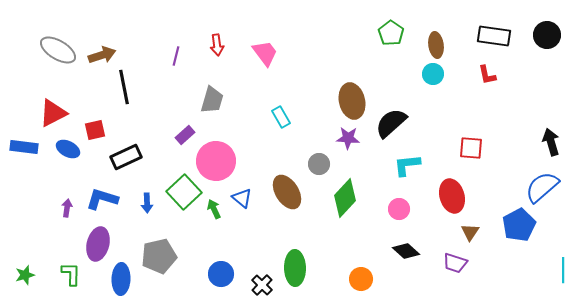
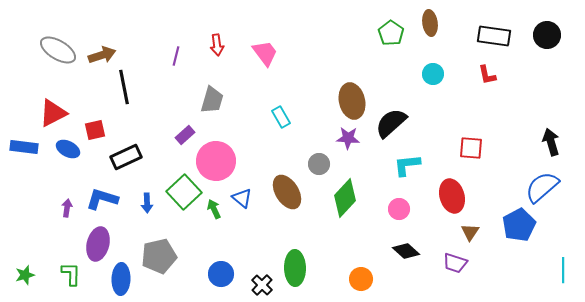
brown ellipse at (436, 45): moved 6 px left, 22 px up
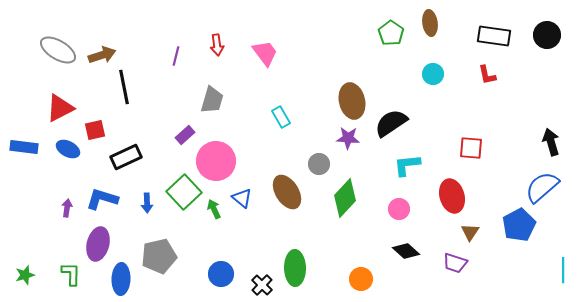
red triangle at (53, 113): moved 7 px right, 5 px up
black semicircle at (391, 123): rotated 8 degrees clockwise
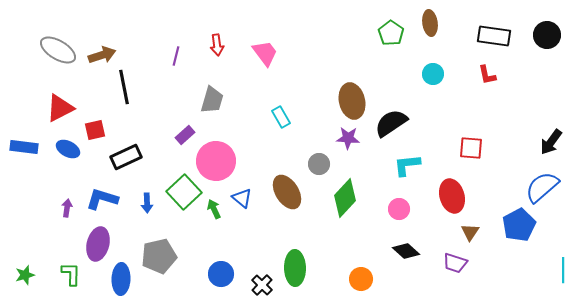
black arrow at (551, 142): rotated 128 degrees counterclockwise
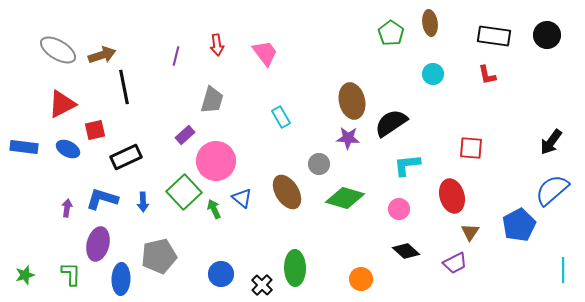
red triangle at (60, 108): moved 2 px right, 4 px up
blue semicircle at (542, 187): moved 10 px right, 3 px down
green diamond at (345, 198): rotated 63 degrees clockwise
blue arrow at (147, 203): moved 4 px left, 1 px up
purple trapezoid at (455, 263): rotated 45 degrees counterclockwise
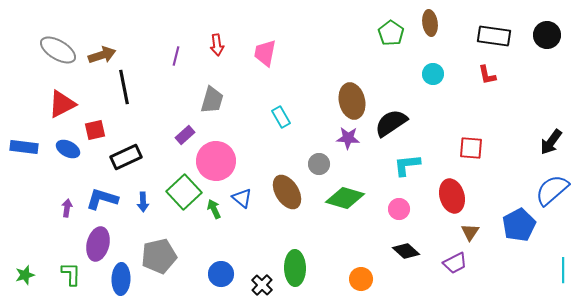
pink trapezoid at (265, 53): rotated 132 degrees counterclockwise
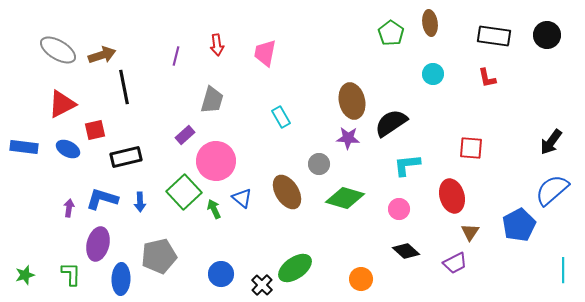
red L-shape at (487, 75): moved 3 px down
black rectangle at (126, 157): rotated 12 degrees clockwise
blue arrow at (143, 202): moved 3 px left
purple arrow at (67, 208): moved 2 px right
green ellipse at (295, 268): rotated 56 degrees clockwise
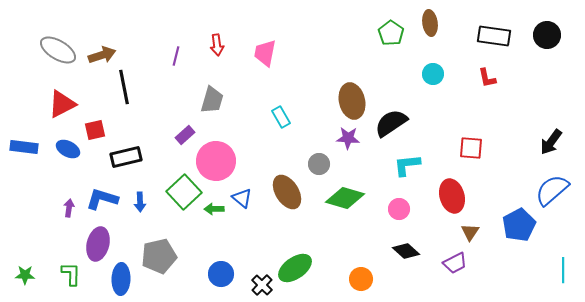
green arrow at (214, 209): rotated 66 degrees counterclockwise
green star at (25, 275): rotated 18 degrees clockwise
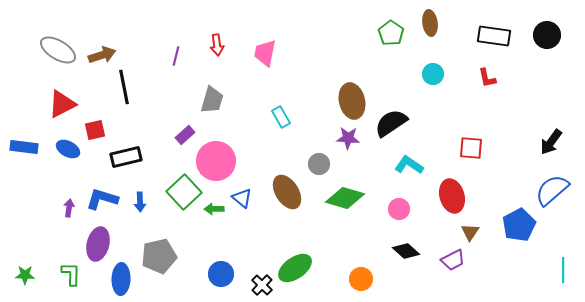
cyan L-shape at (407, 165): moved 2 px right; rotated 40 degrees clockwise
purple trapezoid at (455, 263): moved 2 px left, 3 px up
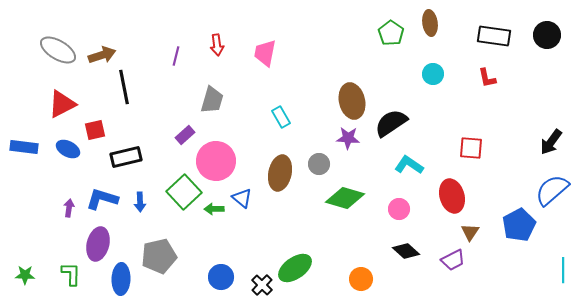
brown ellipse at (287, 192): moved 7 px left, 19 px up; rotated 44 degrees clockwise
blue circle at (221, 274): moved 3 px down
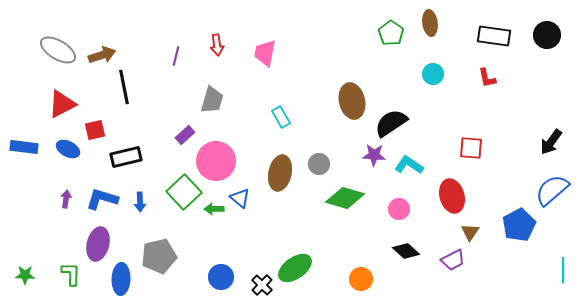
purple star at (348, 138): moved 26 px right, 17 px down
blue triangle at (242, 198): moved 2 px left
purple arrow at (69, 208): moved 3 px left, 9 px up
